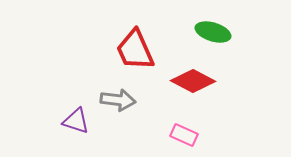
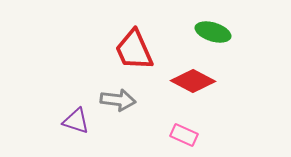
red trapezoid: moved 1 px left
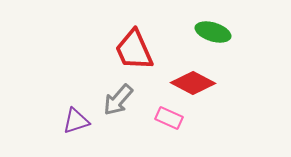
red diamond: moved 2 px down
gray arrow: rotated 124 degrees clockwise
purple triangle: rotated 36 degrees counterclockwise
pink rectangle: moved 15 px left, 17 px up
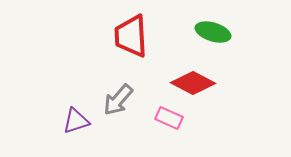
red trapezoid: moved 3 px left, 14 px up; rotated 21 degrees clockwise
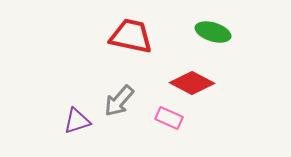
red trapezoid: rotated 105 degrees clockwise
red diamond: moved 1 px left
gray arrow: moved 1 px right, 1 px down
purple triangle: moved 1 px right
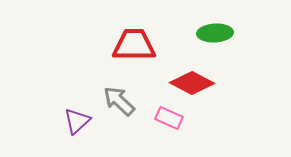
green ellipse: moved 2 px right, 1 px down; rotated 20 degrees counterclockwise
red trapezoid: moved 3 px right, 9 px down; rotated 12 degrees counterclockwise
gray arrow: rotated 92 degrees clockwise
purple triangle: rotated 24 degrees counterclockwise
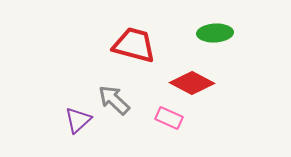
red trapezoid: rotated 15 degrees clockwise
gray arrow: moved 5 px left, 1 px up
purple triangle: moved 1 px right, 1 px up
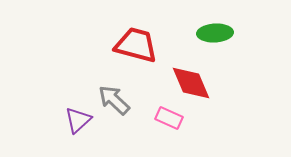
red trapezoid: moved 2 px right
red diamond: moved 1 px left; rotated 39 degrees clockwise
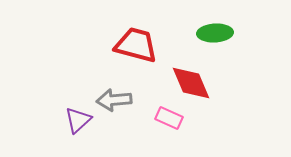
gray arrow: rotated 48 degrees counterclockwise
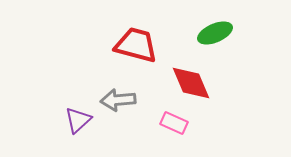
green ellipse: rotated 20 degrees counterclockwise
gray arrow: moved 4 px right
pink rectangle: moved 5 px right, 5 px down
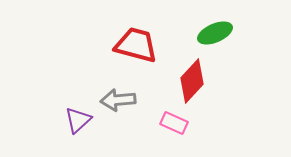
red diamond: moved 1 px right, 2 px up; rotated 66 degrees clockwise
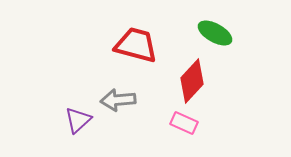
green ellipse: rotated 52 degrees clockwise
pink rectangle: moved 10 px right
